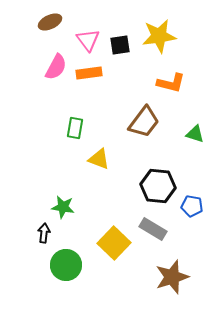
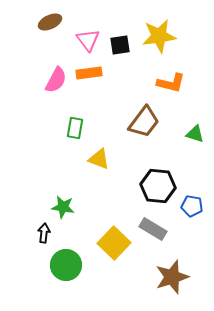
pink semicircle: moved 13 px down
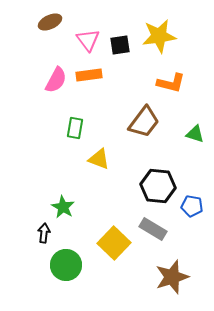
orange rectangle: moved 2 px down
green star: rotated 20 degrees clockwise
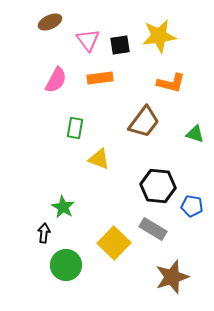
orange rectangle: moved 11 px right, 3 px down
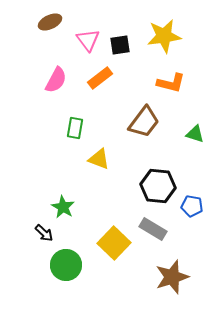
yellow star: moved 5 px right
orange rectangle: rotated 30 degrees counterclockwise
black arrow: rotated 126 degrees clockwise
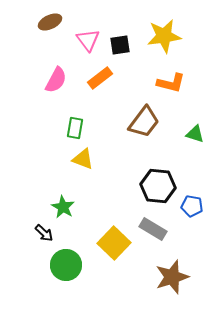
yellow triangle: moved 16 px left
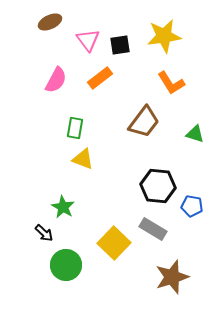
orange L-shape: rotated 44 degrees clockwise
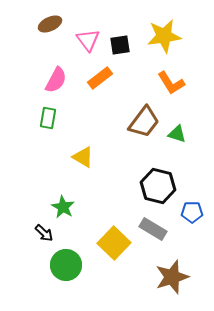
brown ellipse: moved 2 px down
green rectangle: moved 27 px left, 10 px up
green triangle: moved 18 px left
yellow triangle: moved 2 px up; rotated 10 degrees clockwise
black hexagon: rotated 8 degrees clockwise
blue pentagon: moved 6 px down; rotated 10 degrees counterclockwise
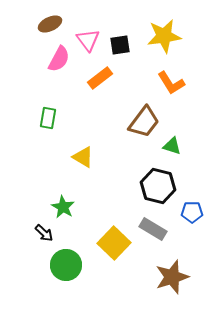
pink semicircle: moved 3 px right, 21 px up
green triangle: moved 5 px left, 12 px down
